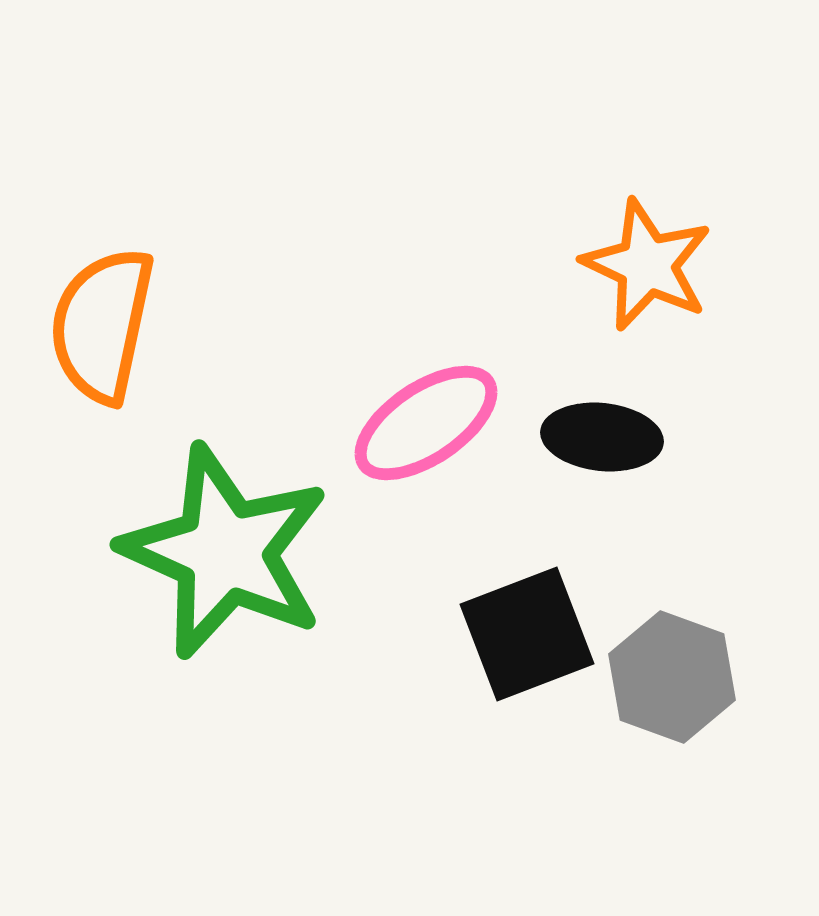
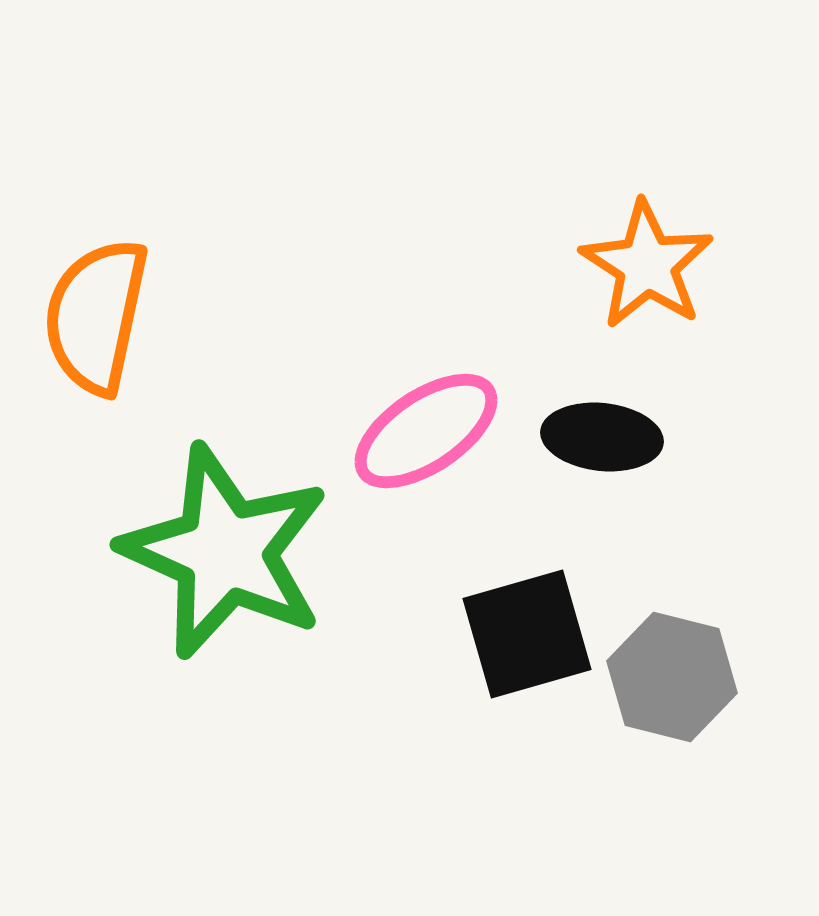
orange star: rotated 8 degrees clockwise
orange semicircle: moved 6 px left, 9 px up
pink ellipse: moved 8 px down
black square: rotated 5 degrees clockwise
gray hexagon: rotated 6 degrees counterclockwise
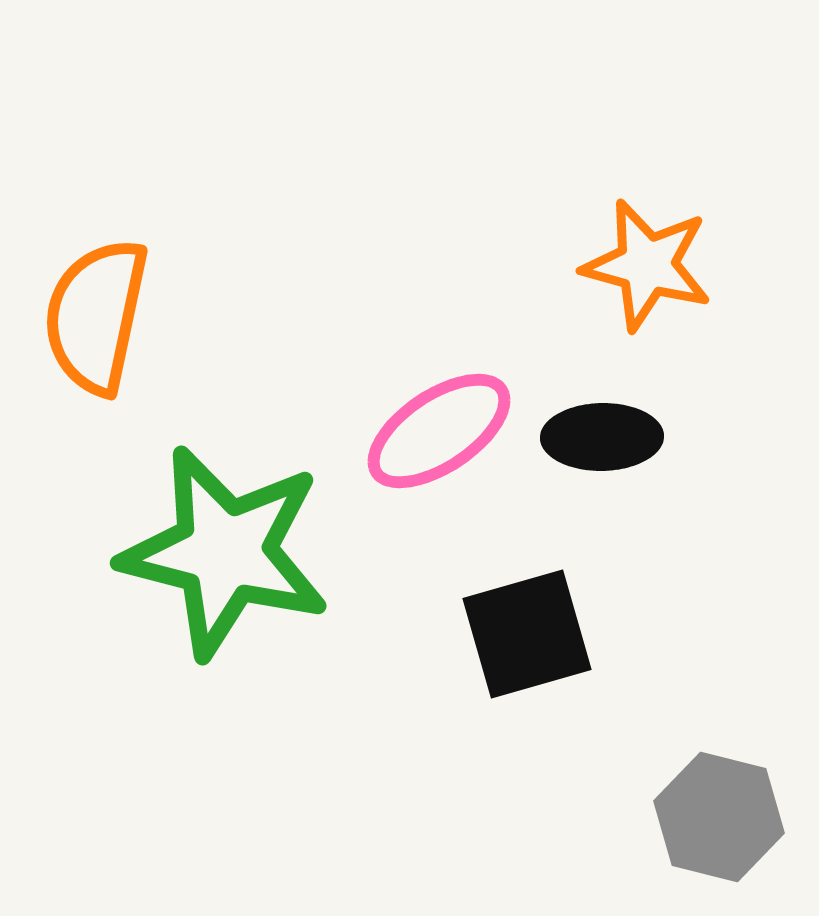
orange star: rotated 18 degrees counterclockwise
pink ellipse: moved 13 px right
black ellipse: rotated 7 degrees counterclockwise
green star: rotated 10 degrees counterclockwise
gray hexagon: moved 47 px right, 140 px down
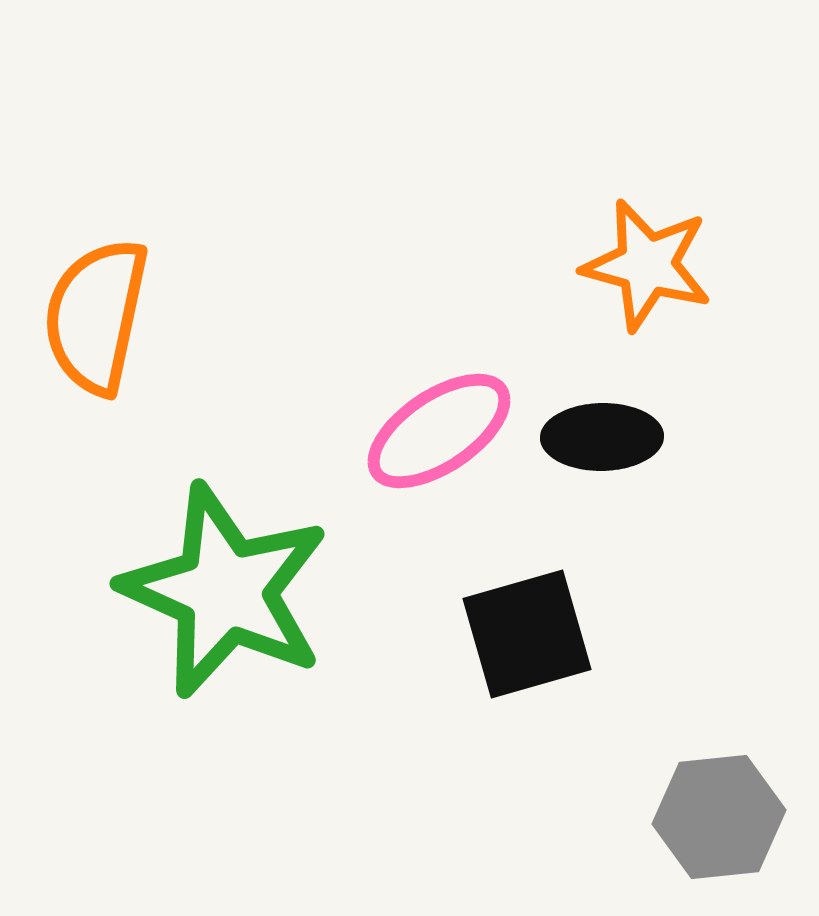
green star: moved 39 px down; rotated 10 degrees clockwise
gray hexagon: rotated 20 degrees counterclockwise
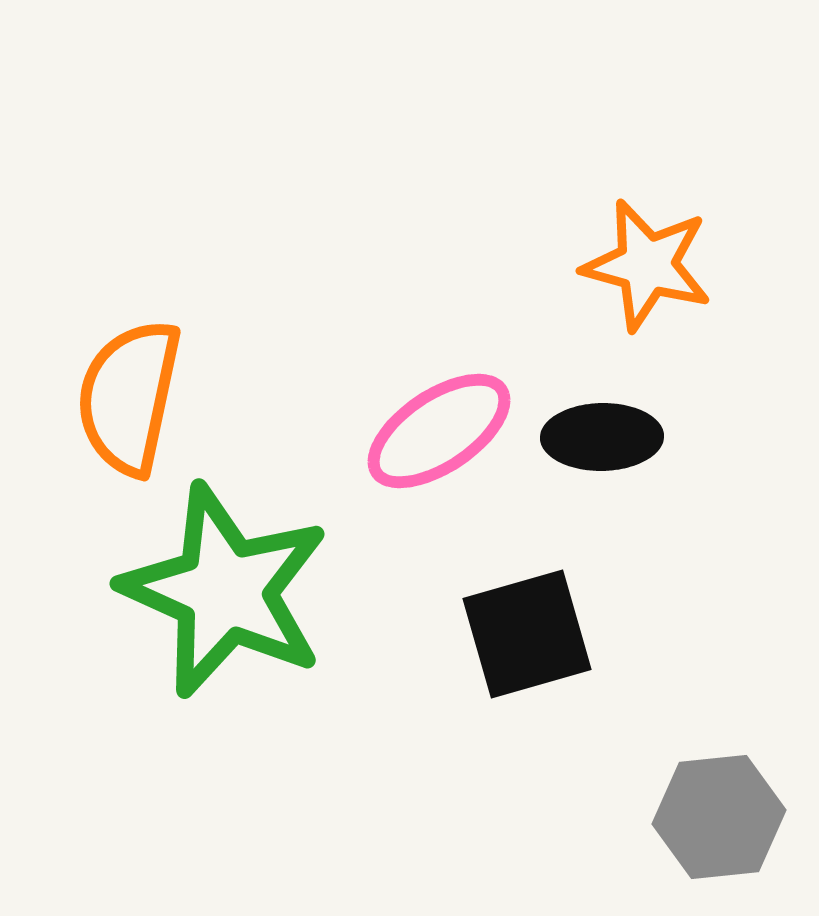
orange semicircle: moved 33 px right, 81 px down
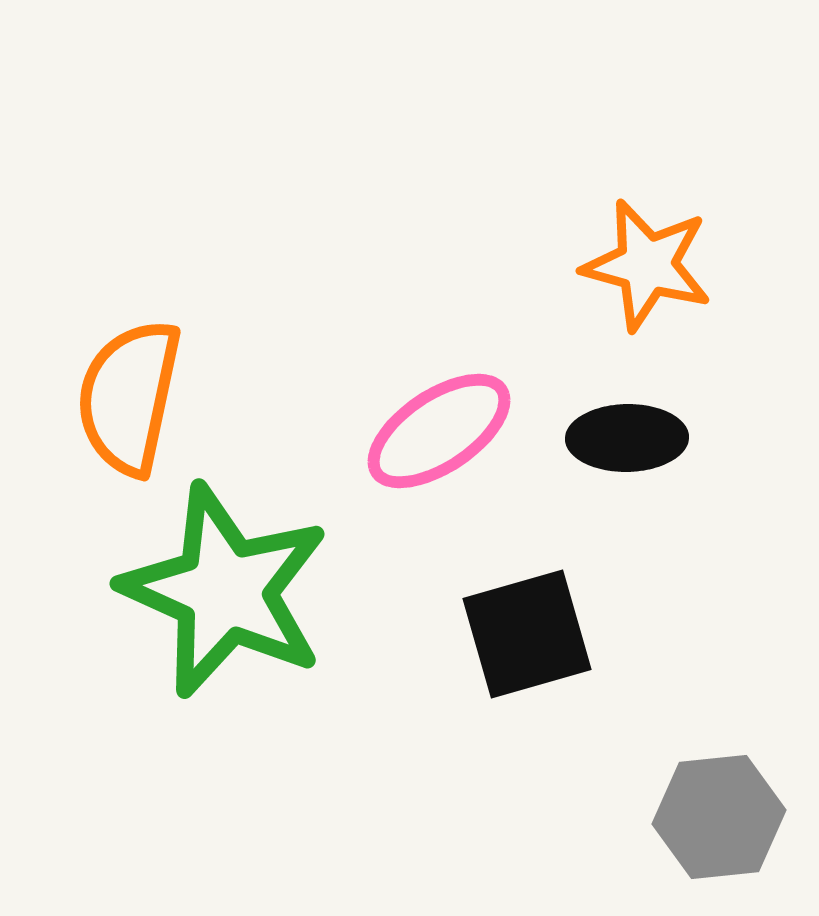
black ellipse: moved 25 px right, 1 px down
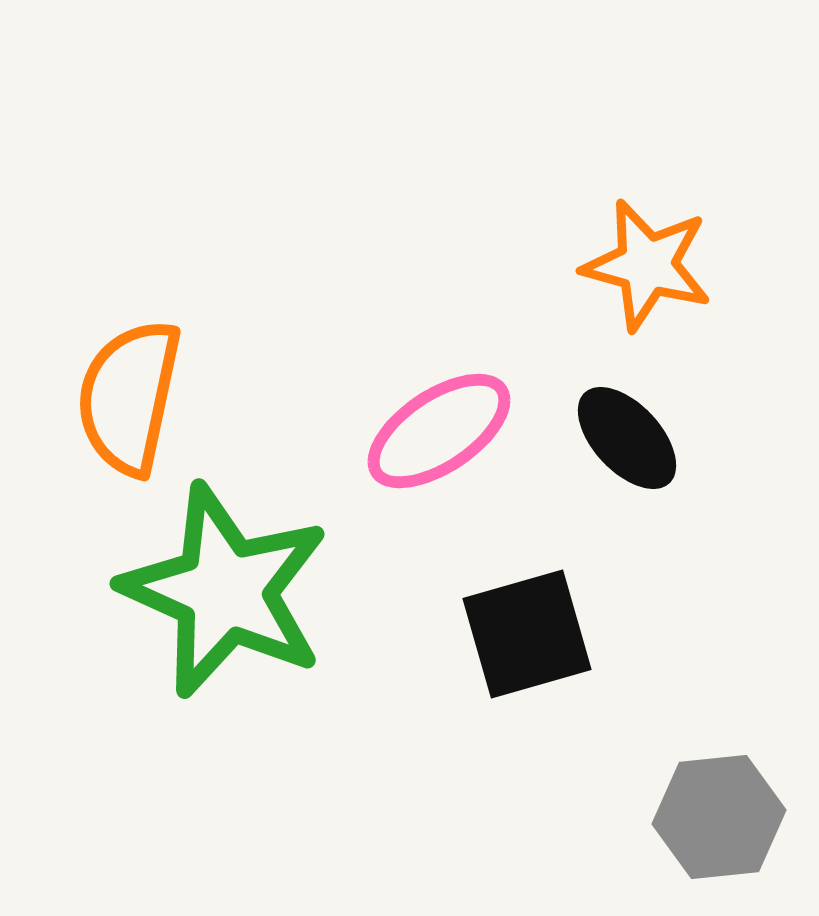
black ellipse: rotated 48 degrees clockwise
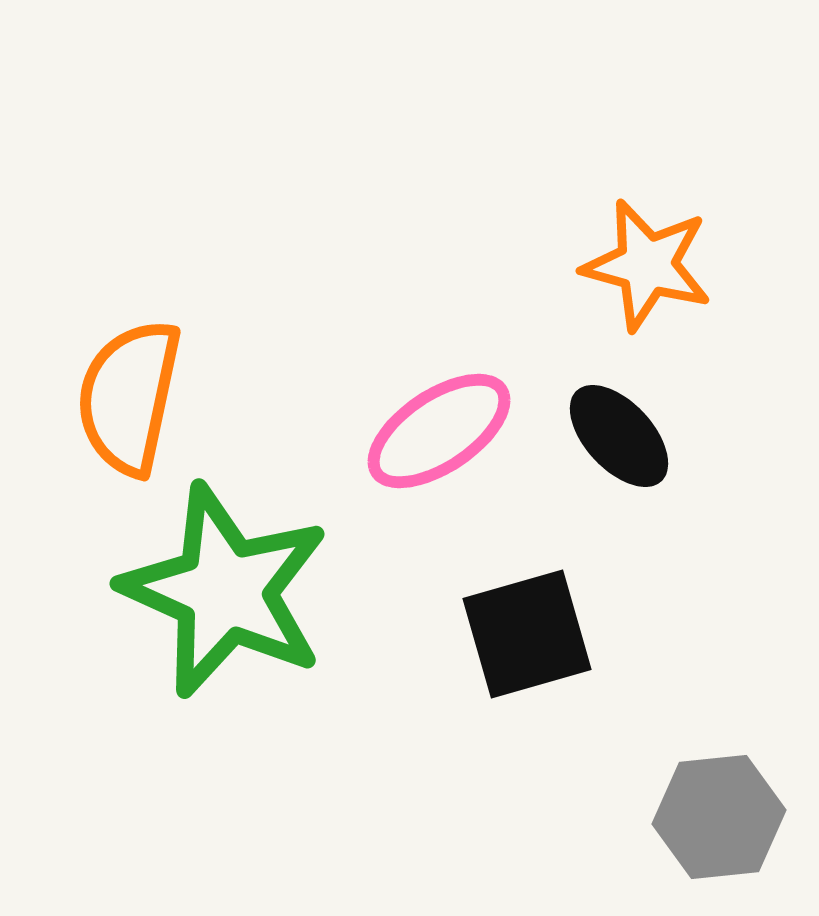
black ellipse: moved 8 px left, 2 px up
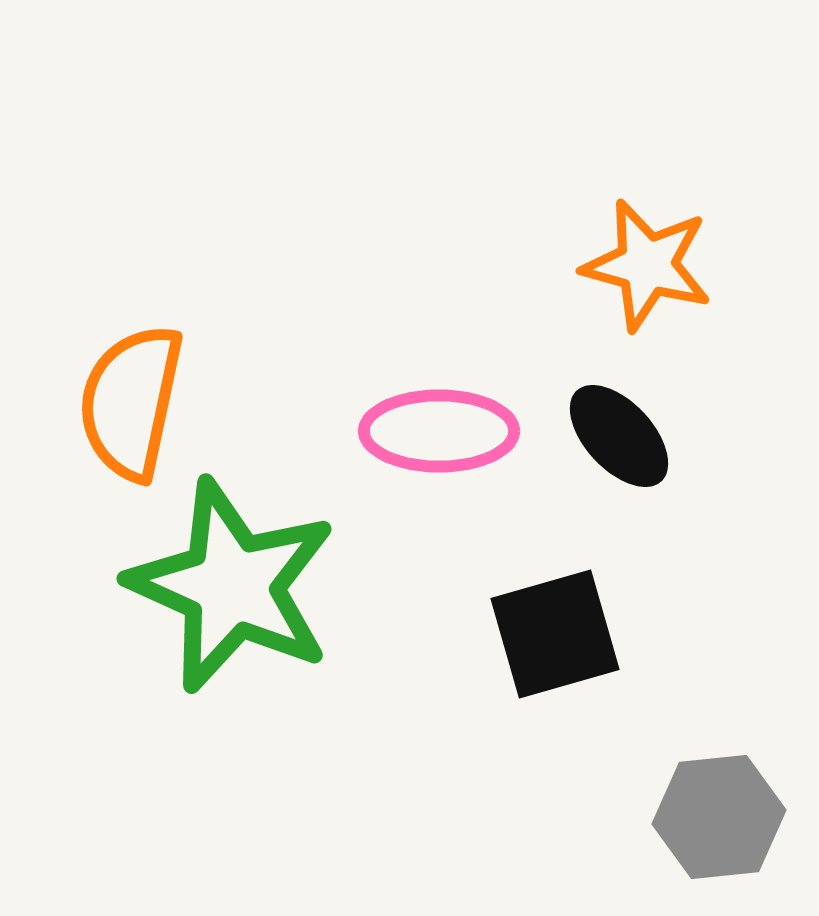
orange semicircle: moved 2 px right, 5 px down
pink ellipse: rotated 34 degrees clockwise
green star: moved 7 px right, 5 px up
black square: moved 28 px right
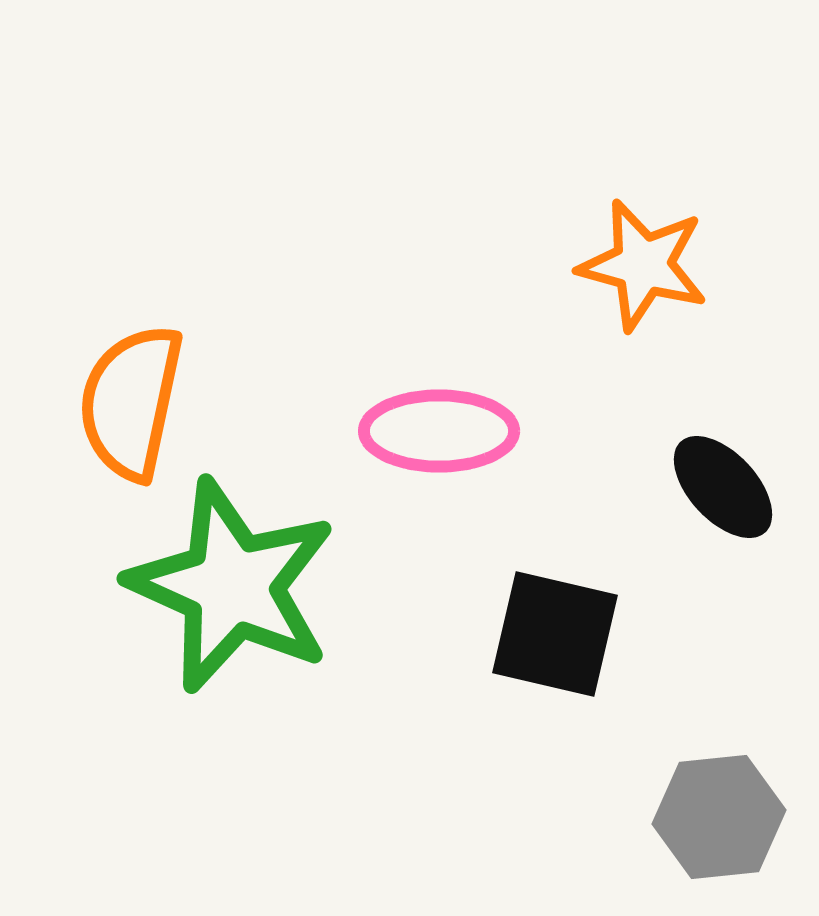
orange star: moved 4 px left
black ellipse: moved 104 px right, 51 px down
black square: rotated 29 degrees clockwise
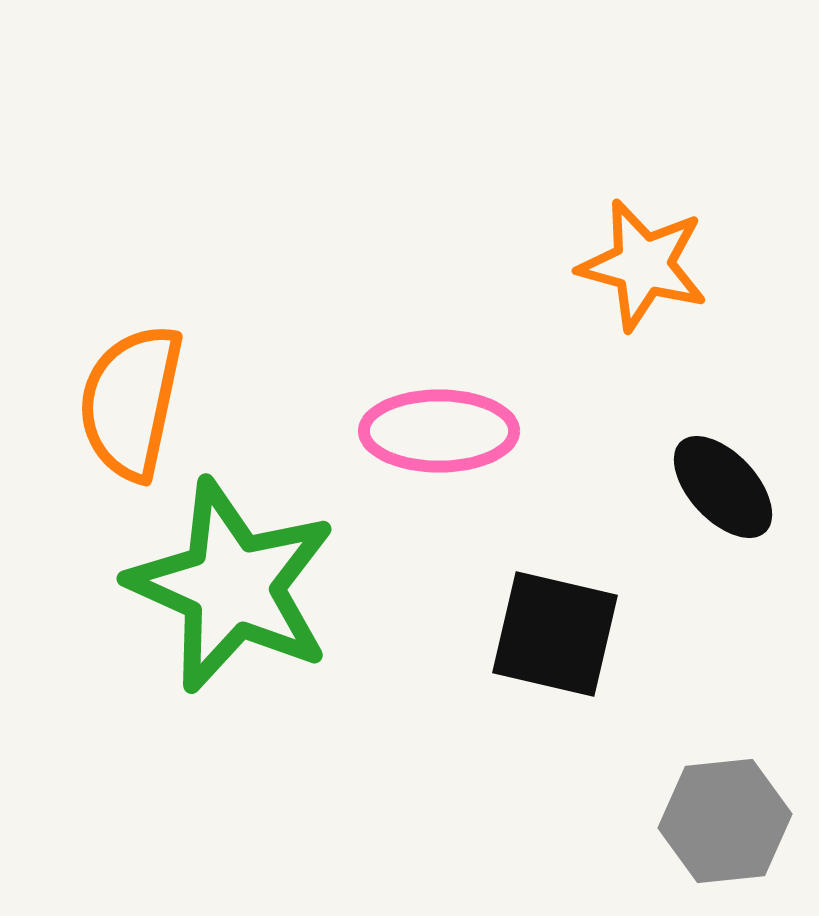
gray hexagon: moved 6 px right, 4 px down
